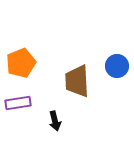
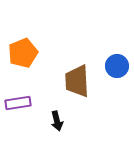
orange pentagon: moved 2 px right, 10 px up
black arrow: moved 2 px right
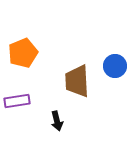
blue circle: moved 2 px left
purple rectangle: moved 1 px left, 2 px up
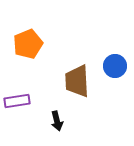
orange pentagon: moved 5 px right, 9 px up
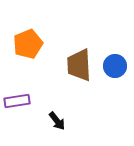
brown trapezoid: moved 2 px right, 16 px up
black arrow: rotated 24 degrees counterclockwise
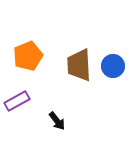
orange pentagon: moved 12 px down
blue circle: moved 2 px left
purple rectangle: rotated 20 degrees counterclockwise
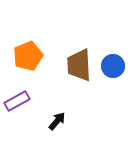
black arrow: rotated 102 degrees counterclockwise
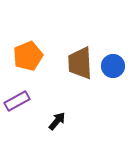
brown trapezoid: moved 1 px right, 2 px up
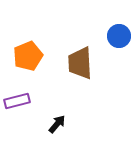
blue circle: moved 6 px right, 30 px up
purple rectangle: rotated 15 degrees clockwise
black arrow: moved 3 px down
